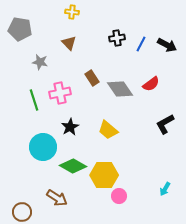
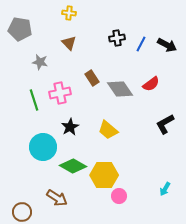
yellow cross: moved 3 px left, 1 px down
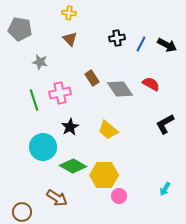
brown triangle: moved 1 px right, 4 px up
red semicircle: rotated 114 degrees counterclockwise
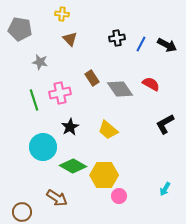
yellow cross: moved 7 px left, 1 px down
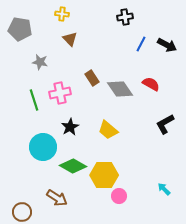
black cross: moved 8 px right, 21 px up
cyan arrow: moved 1 px left; rotated 104 degrees clockwise
